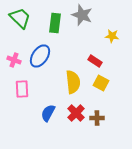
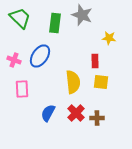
yellow star: moved 3 px left, 2 px down
red rectangle: rotated 56 degrees clockwise
yellow square: moved 1 px up; rotated 21 degrees counterclockwise
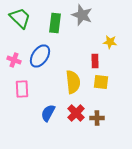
yellow star: moved 1 px right, 4 px down
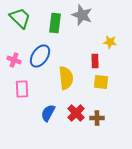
yellow semicircle: moved 7 px left, 4 px up
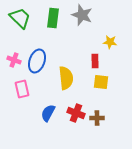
green rectangle: moved 2 px left, 5 px up
blue ellipse: moved 3 px left, 5 px down; rotated 15 degrees counterclockwise
pink rectangle: rotated 12 degrees counterclockwise
red cross: rotated 24 degrees counterclockwise
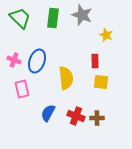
yellow star: moved 4 px left, 7 px up; rotated 16 degrees clockwise
red cross: moved 3 px down
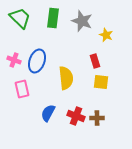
gray star: moved 6 px down
red rectangle: rotated 16 degrees counterclockwise
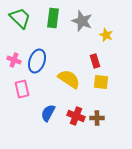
yellow semicircle: moved 3 px right, 1 px down; rotated 50 degrees counterclockwise
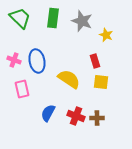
blue ellipse: rotated 30 degrees counterclockwise
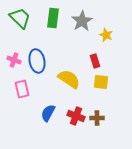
gray star: rotated 20 degrees clockwise
